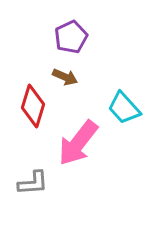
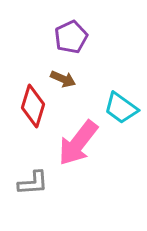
brown arrow: moved 2 px left, 2 px down
cyan trapezoid: moved 3 px left; rotated 12 degrees counterclockwise
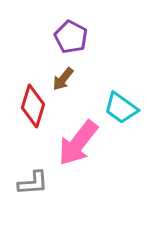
purple pentagon: rotated 20 degrees counterclockwise
brown arrow: rotated 105 degrees clockwise
